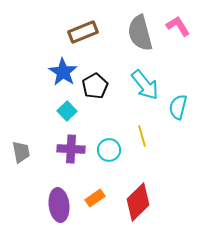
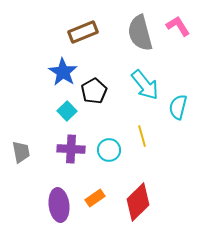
black pentagon: moved 1 px left, 5 px down
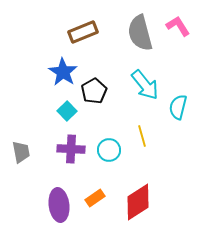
red diamond: rotated 12 degrees clockwise
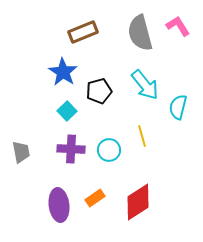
black pentagon: moved 5 px right; rotated 15 degrees clockwise
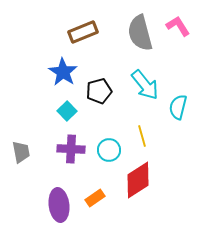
red diamond: moved 22 px up
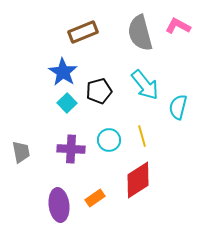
pink L-shape: rotated 30 degrees counterclockwise
cyan square: moved 8 px up
cyan circle: moved 10 px up
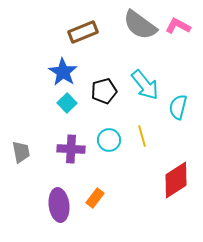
gray semicircle: moved 8 px up; rotated 39 degrees counterclockwise
black pentagon: moved 5 px right
red diamond: moved 38 px right
orange rectangle: rotated 18 degrees counterclockwise
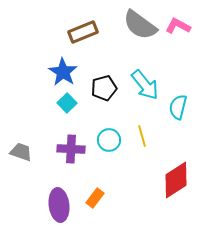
black pentagon: moved 3 px up
gray trapezoid: rotated 60 degrees counterclockwise
